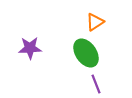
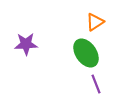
purple star: moved 4 px left, 4 px up
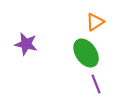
purple star: rotated 15 degrees clockwise
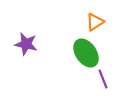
purple line: moved 7 px right, 5 px up
